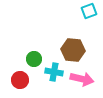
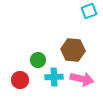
green circle: moved 4 px right, 1 px down
cyan cross: moved 5 px down; rotated 12 degrees counterclockwise
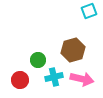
brown hexagon: rotated 20 degrees counterclockwise
cyan cross: rotated 12 degrees counterclockwise
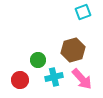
cyan square: moved 6 px left, 1 px down
pink arrow: rotated 35 degrees clockwise
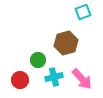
brown hexagon: moved 7 px left, 7 px up
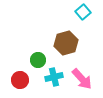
cyan square: rotated 21 degrees counterclockwise
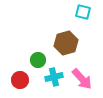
cyan square: rotated 35 degrees counterclockwise
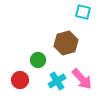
cyan cross: moved 3 px right, 4 px down; rotated 18 degrees counterclockwise
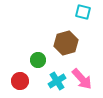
red circle: moved 1 px down
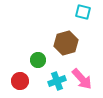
cyan cross: rotated 12 degrees clockwise
